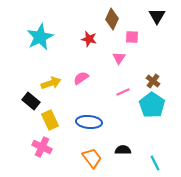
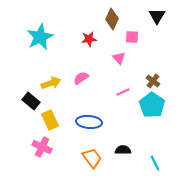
red star: rotated 21 degrees counterclockwise
pink triangle: rotated 16 degrees counterclockwise
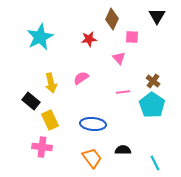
yellow arrow: rotated 96 degrees clockwise
pink line: rotated 16 degrees clockwise
blue ellipse: moved 4 px right, 2 px down
pink cross: rotated 18 degrees counterclockwise
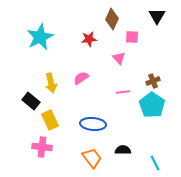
brown cross: rotated 32 degrees clockwise
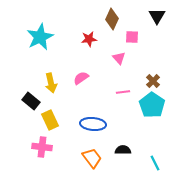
brown cross: rotated 24 degrees counterclockwise
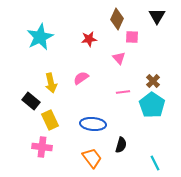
brown diamond: moved 5 px right
black semicircle: moved 2 px left, 5 px up; rotated 105 degrees clockwise
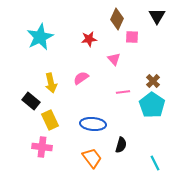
pink triangle: moved 5 px left, 1 px down
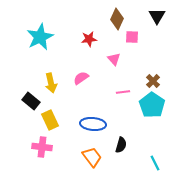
orange trapezoid: moved 1 px up
